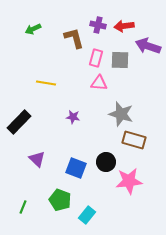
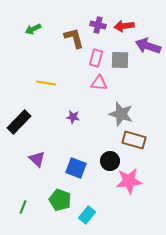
black circle: moved 4 px right, 1 px up
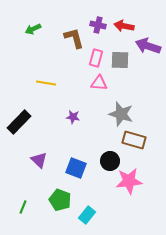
red arrow: rotated 18 degrees clockwise
purple triangle: moved 2 px right, 1 px down
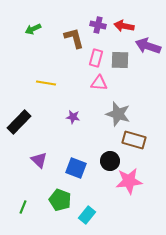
gray star: moved 3 px left
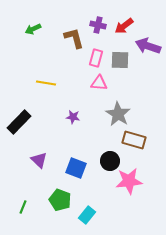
red arrow: rotated 48 degrees counterclockwise
gray star: rotated 15 degrees clockwise
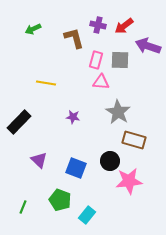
pink rectangle: moved 2 px down
pink triangle: moved 2 px right, 1 px up
gray star: moved 2 px up
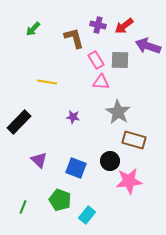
green arrow: rotated 21 degrees counterclockwise
pink rectangle: rotated 48 degrees counterclockwise
yellow line: moved 1 px right, 1 px up
